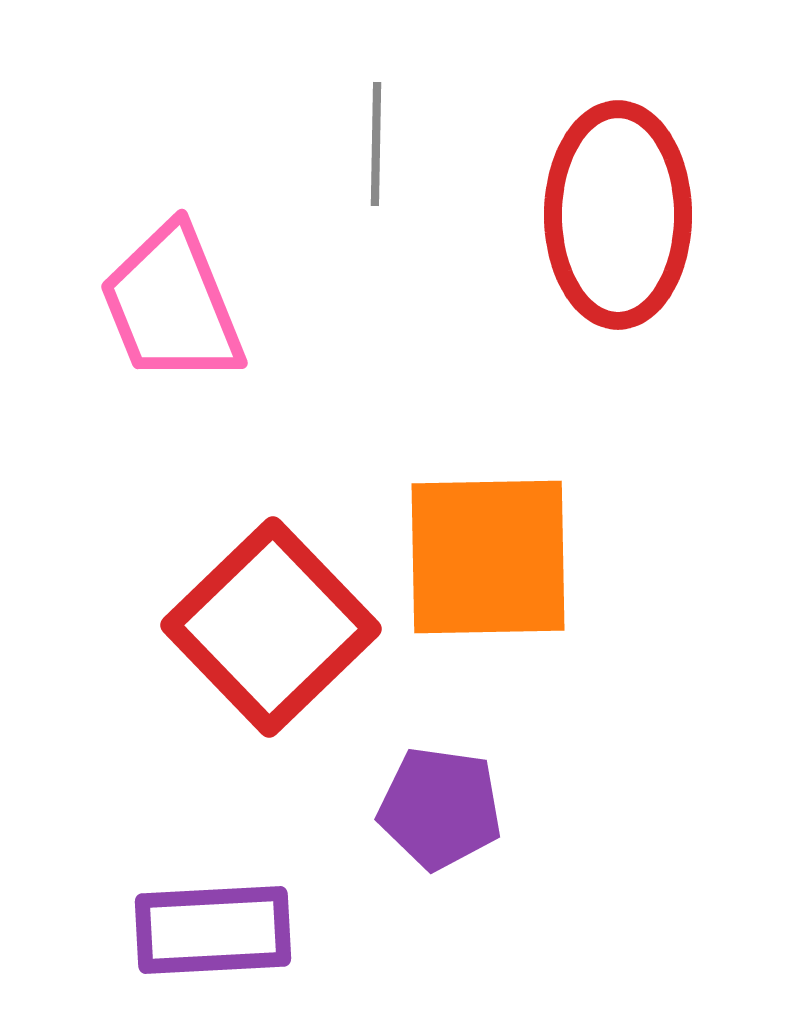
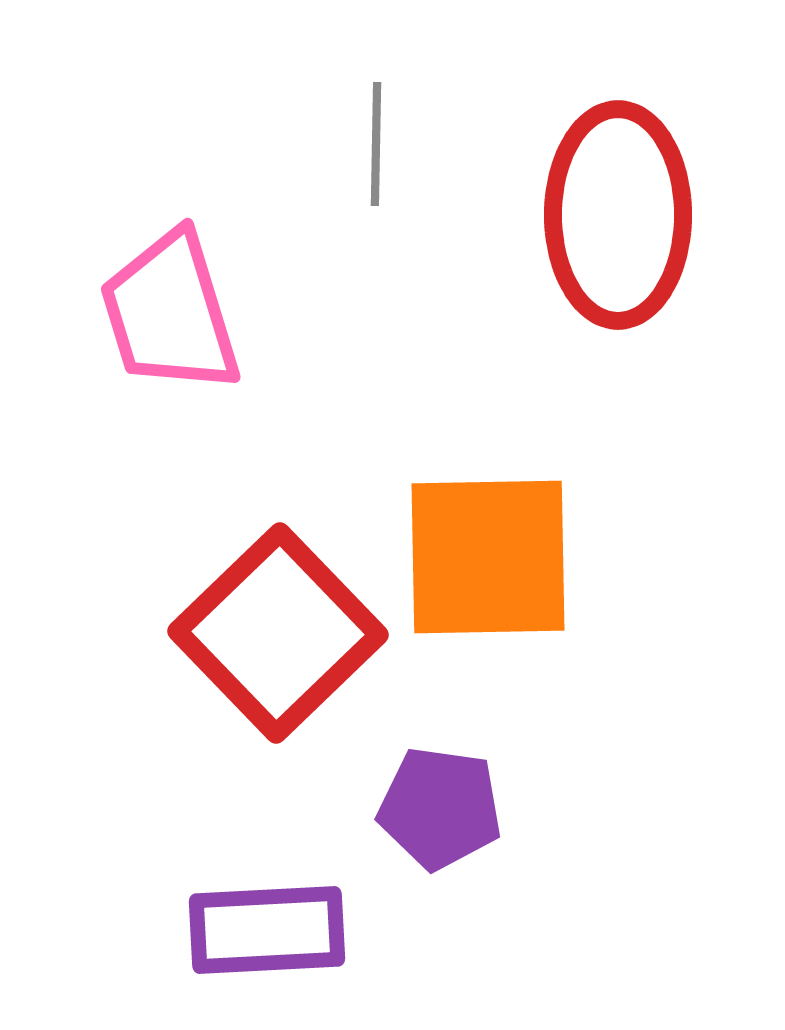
pink trapezoid: moved 2 px left, 8 px down; rotated 5 degrees clockwise
red square: moved 7 px right, 6 px down
purple rectangle: moved 54 px right
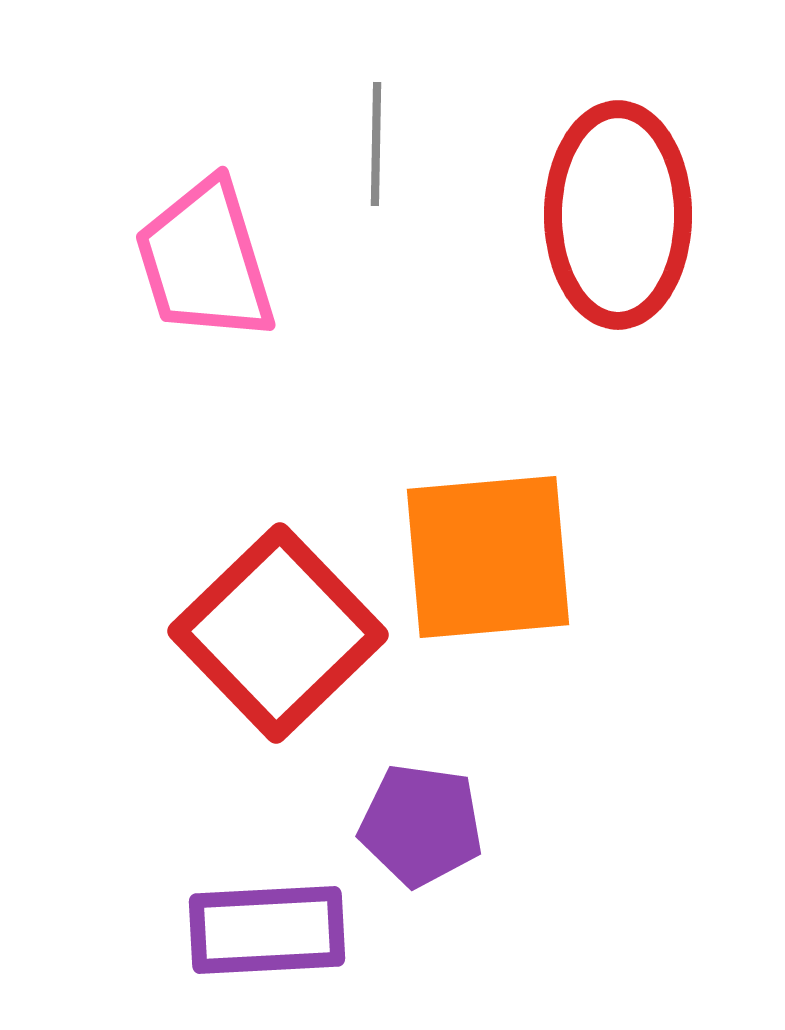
pink trapezoid: moved 35 px right, 52 px up
orange square: rotated 4 degrees counterclockwise
purple pentagon: moved 19 px left, 17 px down
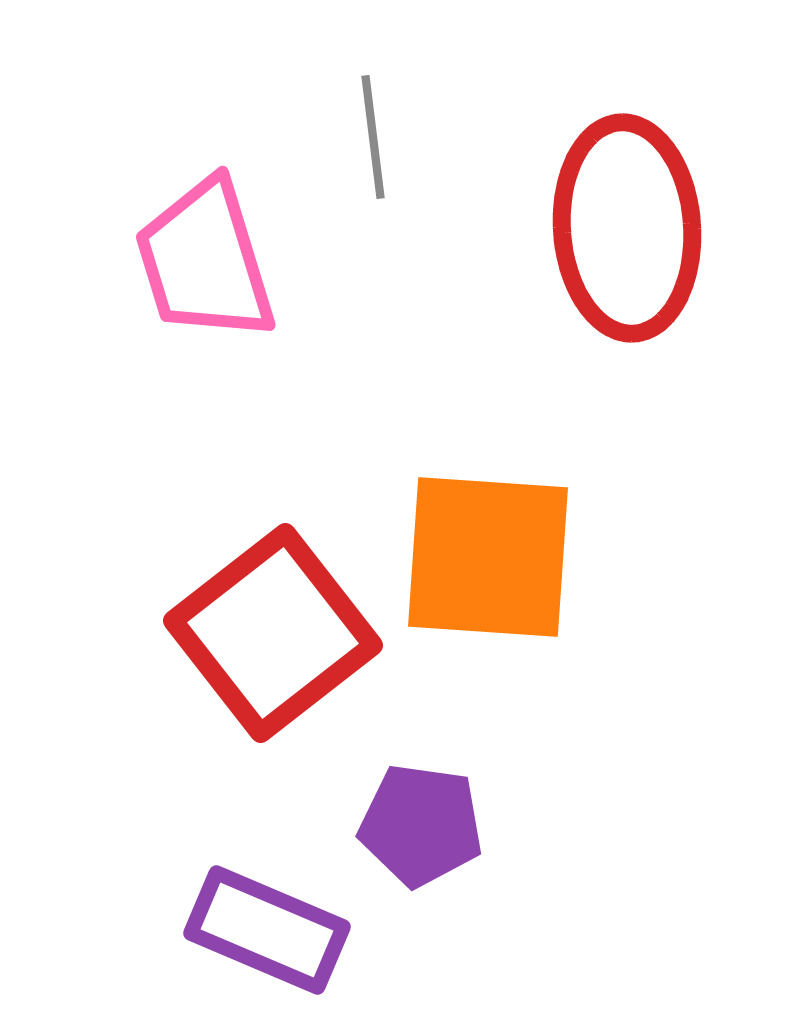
gray line: moved 3 px left, 7 px up; rotated 8 degrees counterclockwise
red ellipse: moved 9 px right, 13 px down; rotated 4 degrees counterclockwise
orange square: rotated 9 degrees clockwise
red square: moved 5 px left; rotated 6 degrees clockwise
purple rectangle: rotated 26 degrees clockwise
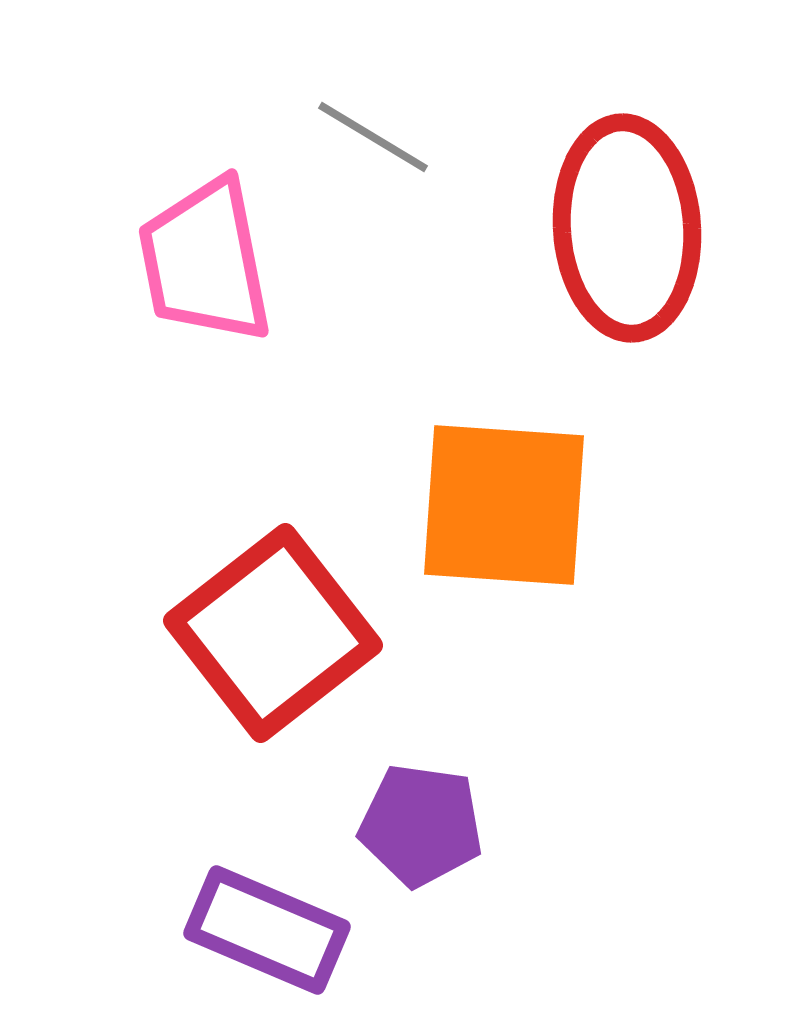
gray line: rotated 52 degrees counterclockwise
pink trapezoid: rotated 6 degrees clockwise
orange square: moved 16 px right, 52 px up
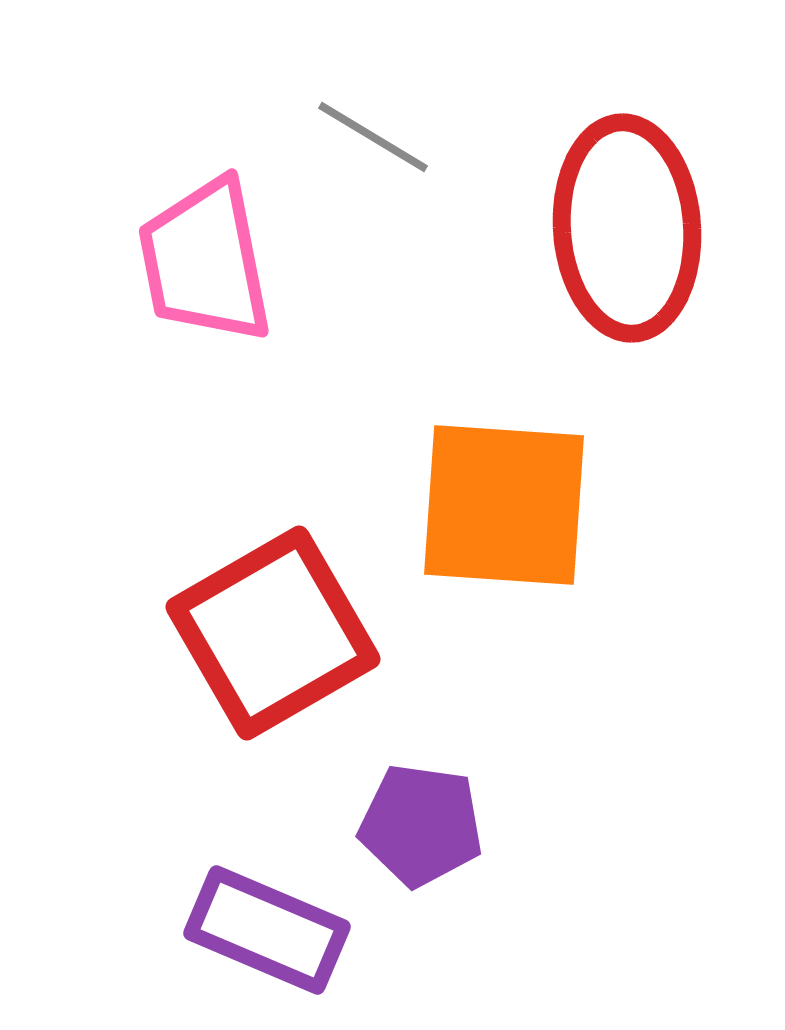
red square: rotated 8 degrees clockwise
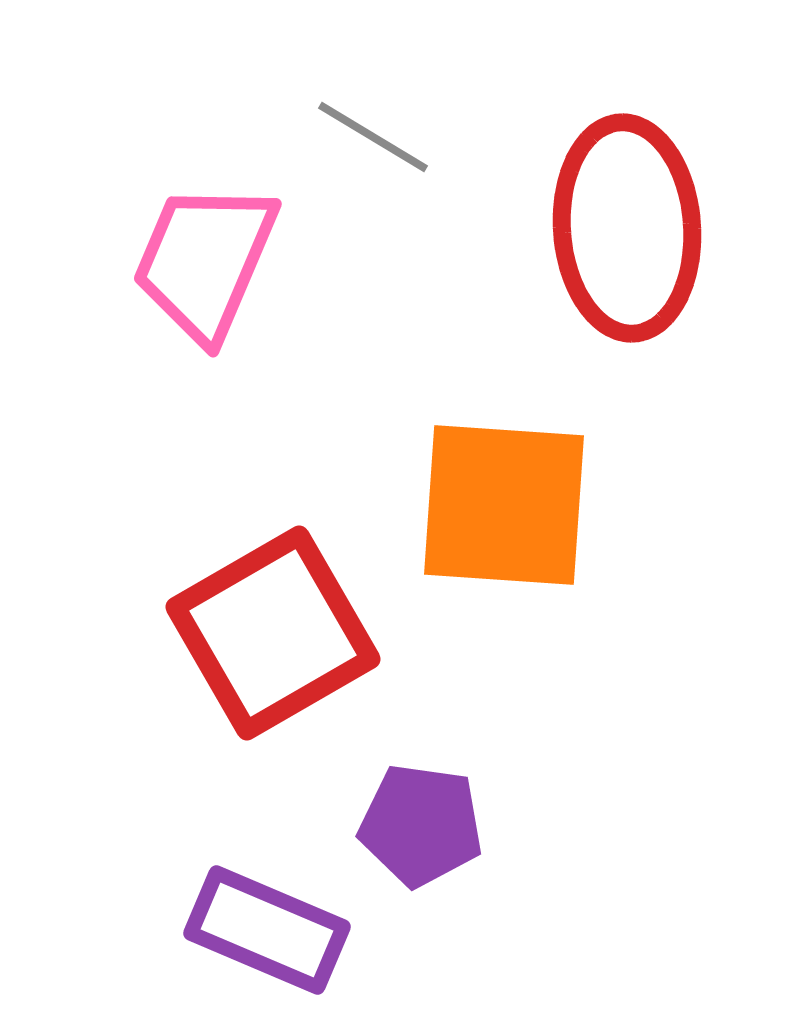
pink trapezoid: rotated 34 degrees clockwise
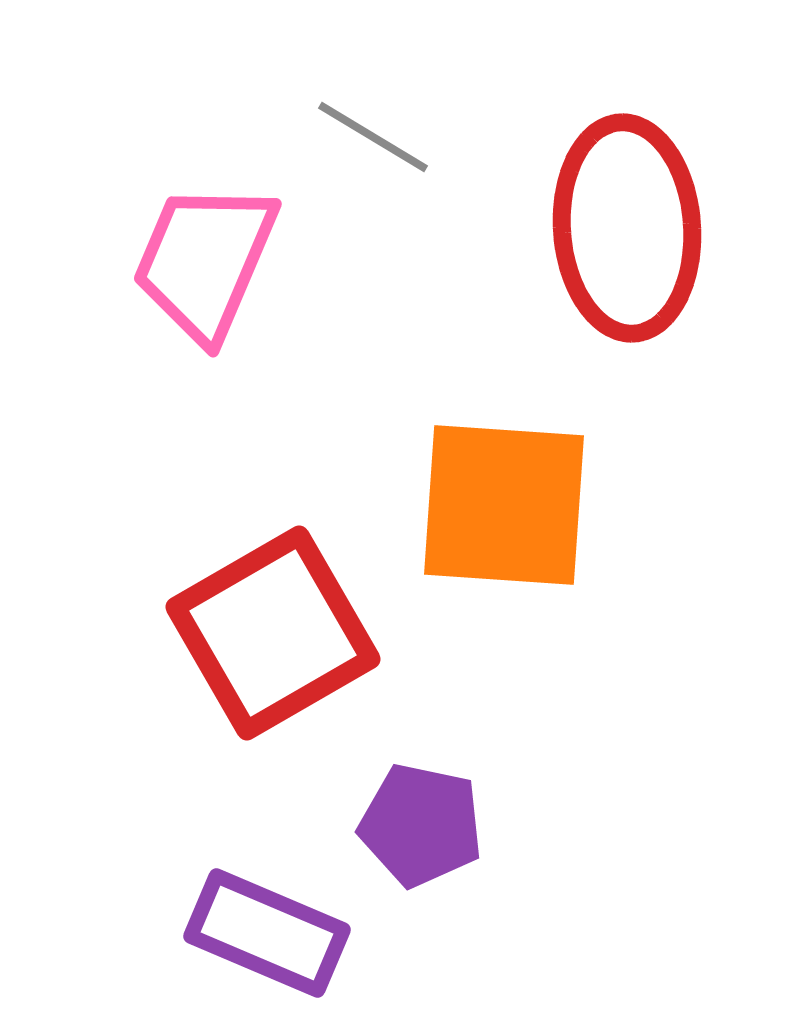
purple pentagon: rotated 4 degrees clockwise
purple rectangle: moved 3 px down
